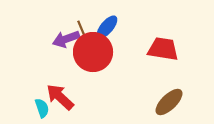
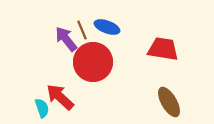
blue ellipse: rotated 70 degrees clockwise
purple arrow: rotated 72 degrees clockwise
red circle: moved 10 px down
brown ellipse: rotated 76 degrees counterclockwise
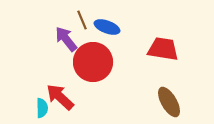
brown line: moved 10 px up
cyan semicircle: rotated 18 degrees clockwise
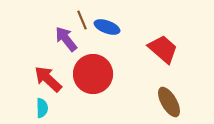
red trapezoid: rotated 32 degrees clockwise
red circle: moved 12 px down
red arrow: moved 12 px left, 18 px up
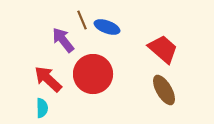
purple arrow: moved 3 px left, 1 px down
brown ellipse: moved 5 px left, 12 px up
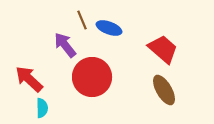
blue ellipse: moved 2 px right, 1 px down
purple arrow: moved 2 px right, 5 px down
red circle: moved 1 px left, 3 px down
red arrow: moved 19 px left
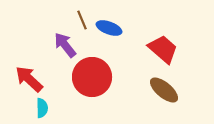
brown ellipse: rotated 20 degrees counterclockwise
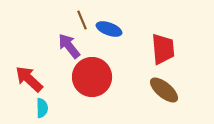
blue ellipse: moved 1 px down
purple arrow: moved 4 px right, 1 px down
red trapezoid: rotated 44 degrees clockwise
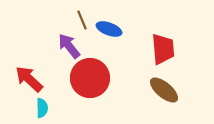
red circle: moved 2 px left, 1 px down
